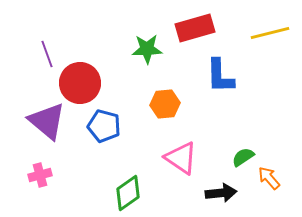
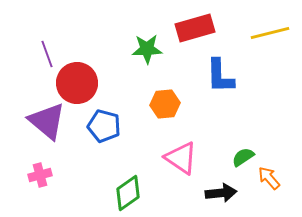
red circle: moved 3 px left
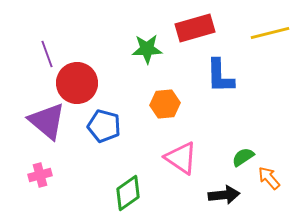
black arrow: moved 3 px right, 2 px down
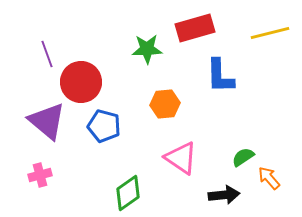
red circle: moved 4 px right, 1 px up
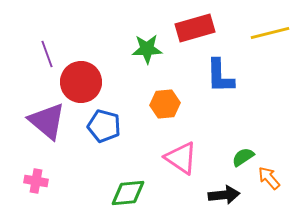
pink cross: moved 4 px left, 6 px down; rotated 25 degrees clockwise
green diamond: rotated 30 degrees clockwise
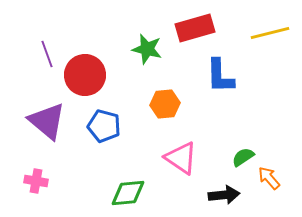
green star: rotated 16 degrees clockwise
red circle: moved 4 px right, 7 px up
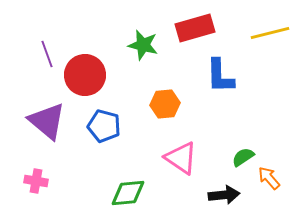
green star: moved 4 px left, 4 px up
